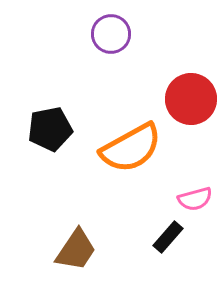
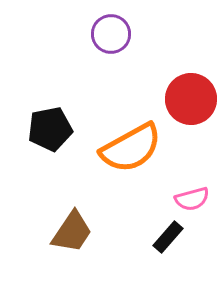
pink semicircle: moved 3 px left
brown trapezoid: moved 4 px left, 18 px up
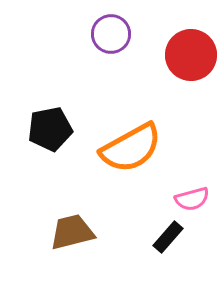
red circle: moved 44 px up
brown trapezoid: rotated 138 degrees counterclockwise
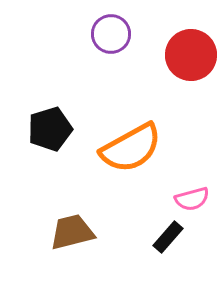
black pentagon: rotated 6 degrees counterclockwise
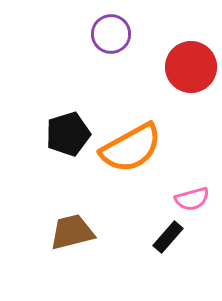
red circle: moved 12 px down
black pentagon: moved 18 px right, 5 px down
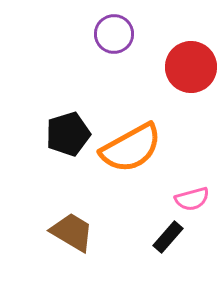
purple circle: moved 3 px right
brown trapezoid: rotated 45 degrees clockwise
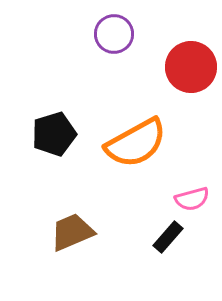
black pentagon: moved 14 px left
orange semicircle: moved 5 px right, 5 px up
brown trapezoid: rotated 54 degrees counterclockwise
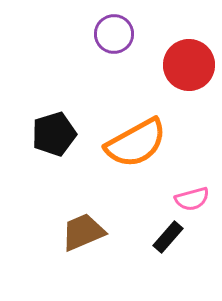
red circle: moved 2 px left, 2 px up
brown trapezoid: moved 11 px right
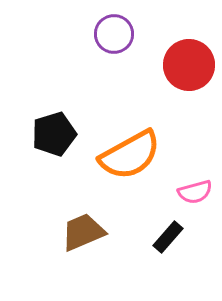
orange semicircle: moved 6 px left, 12 px down
pink semicircle: moved 3 px right, 7 px up
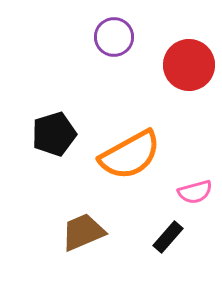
purple circle: moved 3 px down
